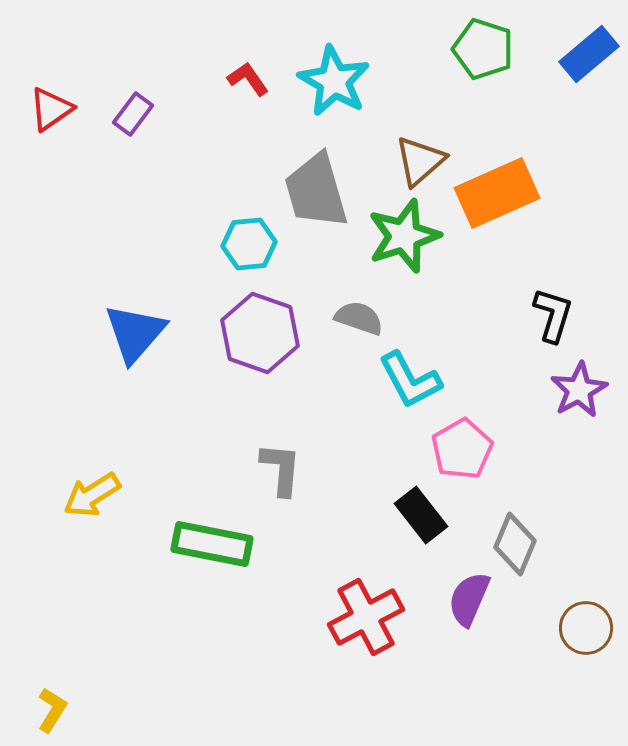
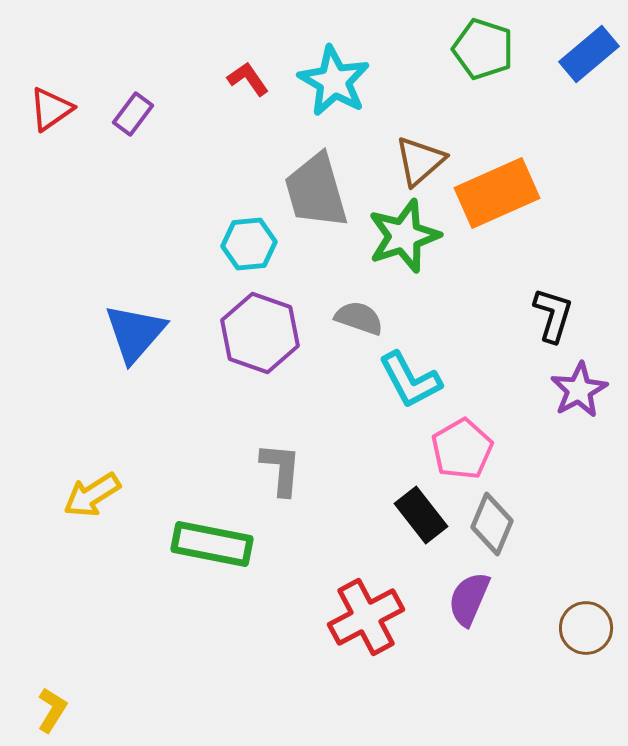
gray diamond: moved 23 px left, 20 px up
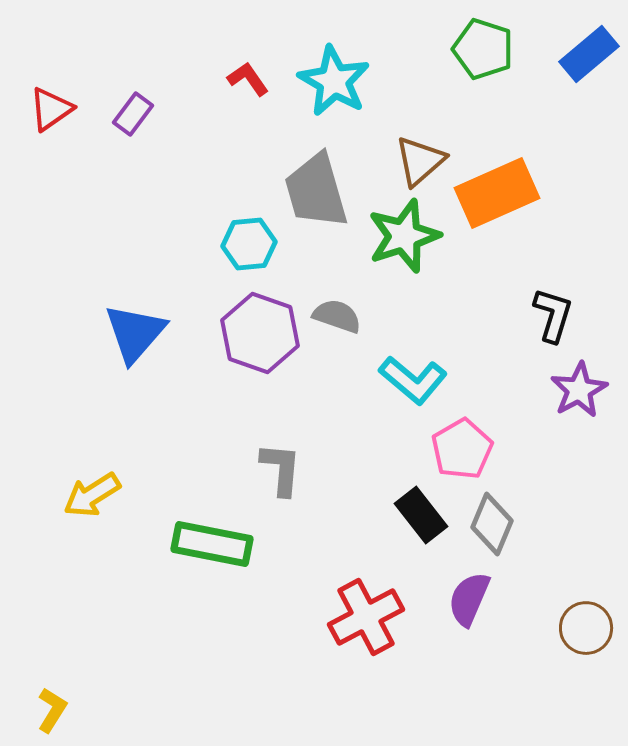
gray semicircle: moved 22 px left, 2 px up
cyan L-shape: moved 3 px right; rotated 22 degrees counterclockwise
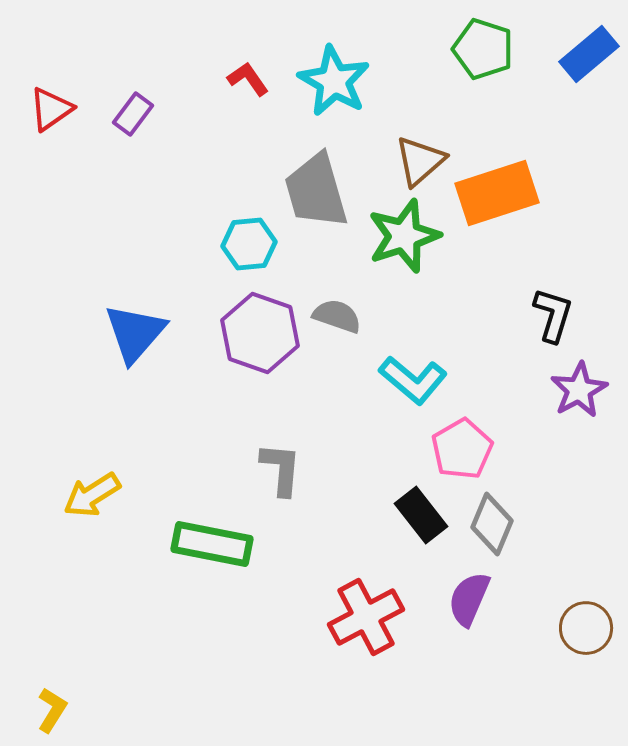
orange rectangle: rotated 6 degrees clockwise
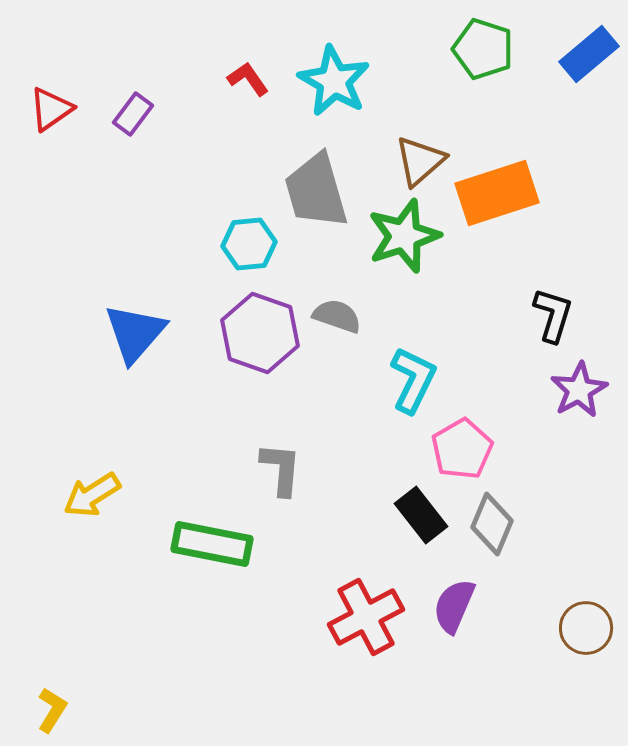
cyan L-shape: rotated 104 degrees counterclockwise
purple semicircle: moved 15 px left, 7 px down
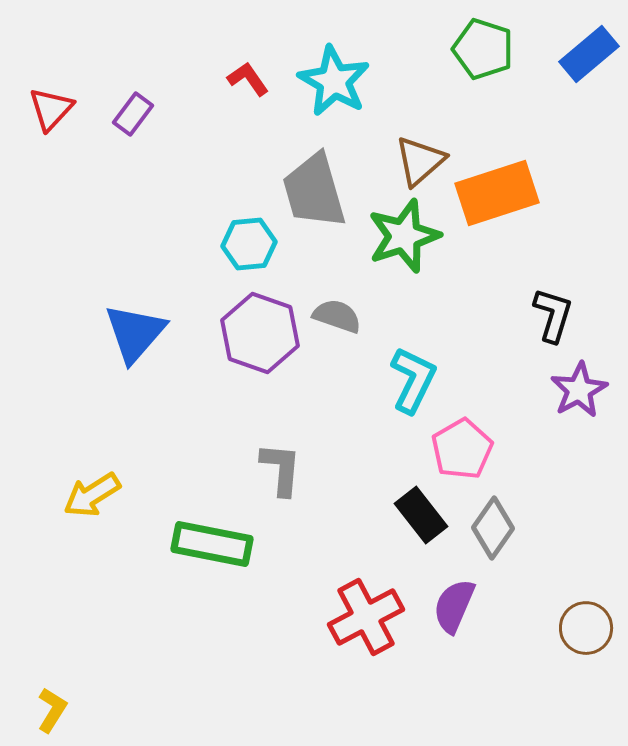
red triangle: rotated 12 degrees counterclockwise
gray trapezoid: moved 2 px left
gray diamond: moved 1 px right, 4 px down; rotated 12 degrees clockwise
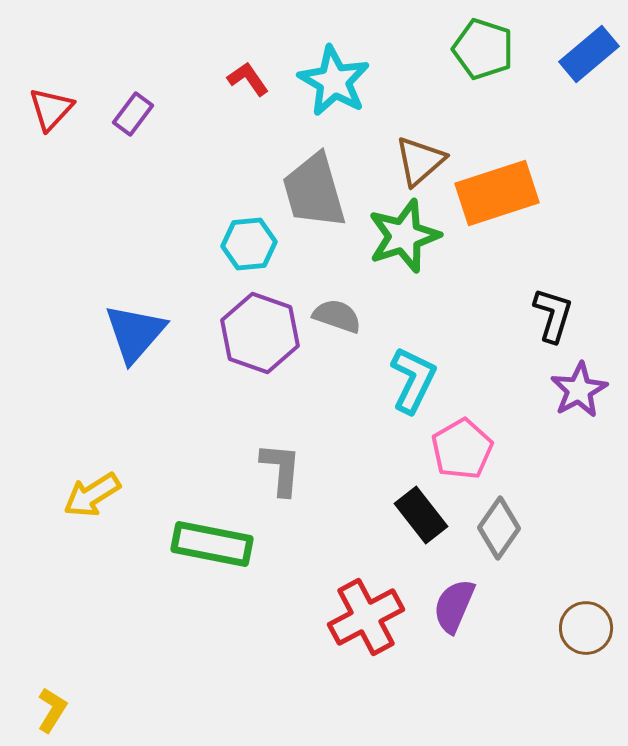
gray diamond: moved 6 px right
